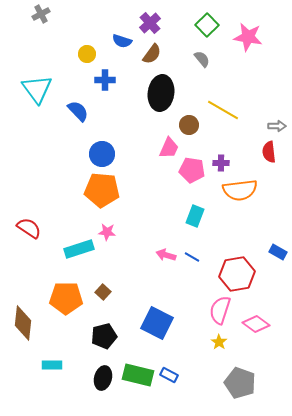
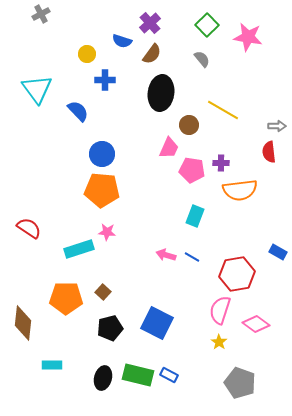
black pentagon at (104, 336): moved 6 px right, 8 px up
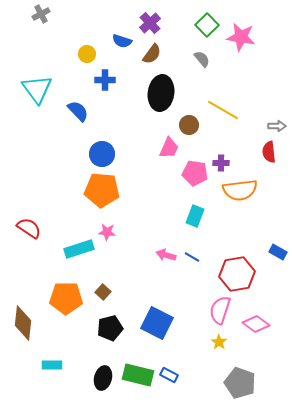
pink star at (248, 37): moved 7 px left
pink pentagon at (192, 170): moved 3 px right, 3 px down
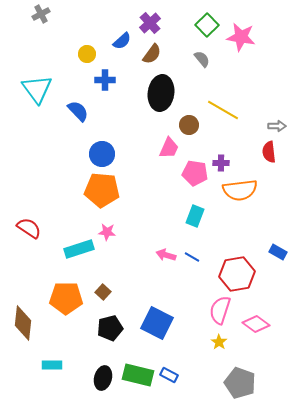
blue semicircle at (122, 41): rotated 60 degrees counterclockwise
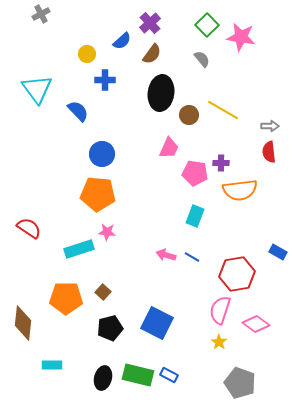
brown circle at (189, 125): moved 10 px up
gray arrow at (277, 126): moved 7 px left
orange pentagon at (102, 190): moved 4 px left, 4 px down
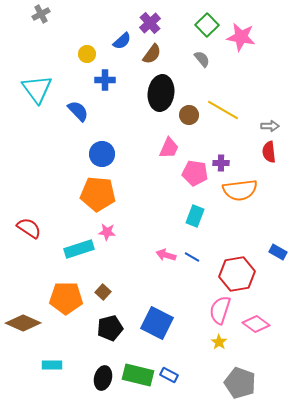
brown diamond at (23, 323): rotated 72 degrees counterclockwise
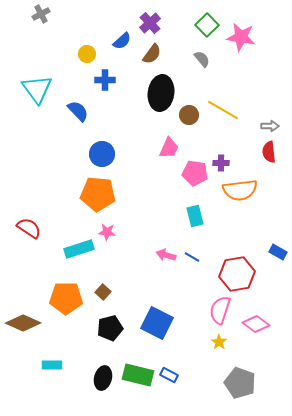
cyan rectangle at (195, 216): rotated 35 degrees counterclockwise
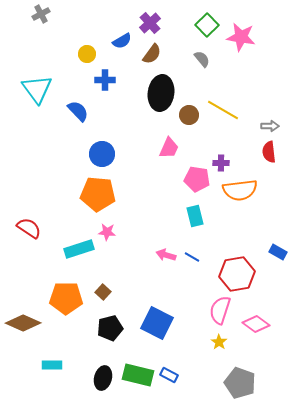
blue semicircle at (122, 41): rotated 12 degrees clockwise
pink pentagon at (195, 173): moved 2 px right, 6 px down
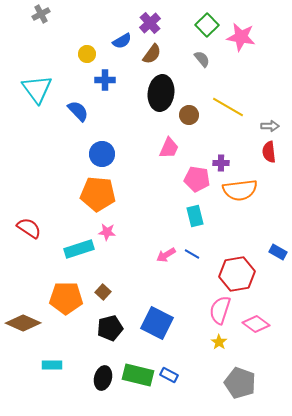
yellow line at (223, 110): moved 5 px right, 3 px up
pink arrow at (166, 255): rotated 48 degrees counterclockwise
blue line at (192, 257): moved 3 px up
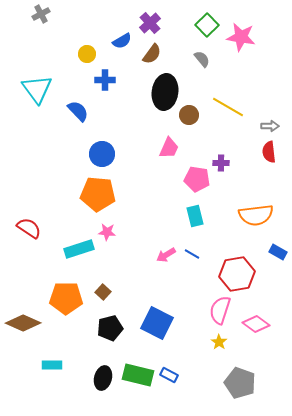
black ellipse at (161, 93): moved 4 px right, 1 px up
orange semicircle at (240, 190): moved 16 px right, 25 px down
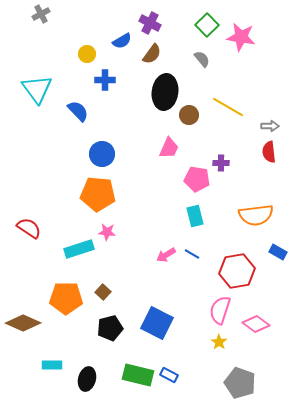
purple cross at (150, 23): rotated 20 degrees counterclockwise
red hexagon at (237, 274): moved 3 px up
black ellipse at (103, 378): moved 16 px left, 1 px down
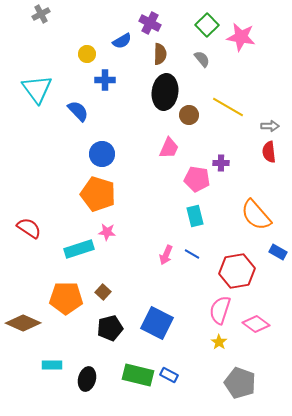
brown semicircle at (152, 54): moved 8 px right; rotated 35 degrees counterclockwise
orange pentagon at (98, 194): rotated 12 degrees clockwise
orange semicircle at (256, 215): rotated 56 degrees clockwise
pink arrow at (166, 255): rotated 36 degrees counterclockwise
